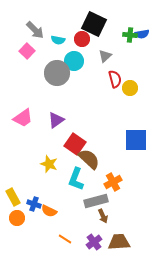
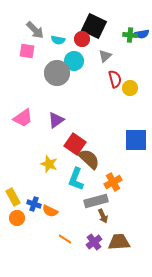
black square: moved 2 px down
pink square: rotated 35 degrees counterclockwise
orange semicircle: moved 1 px right
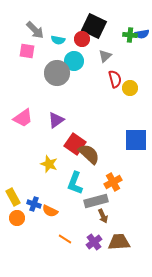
brown semicircle: moved 5 px up
cyan L-shape: moved 1 px left, 4 px down
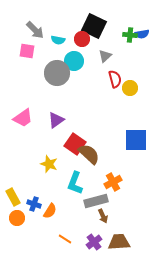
orange semicircle: rotated 84 degrees counterclockwise
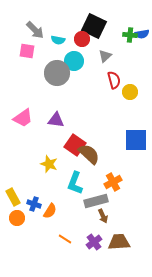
red semicircle: moved 1 px left, 1 px down
yellow circle: moved 4 px down
purple triangle: rotated 42 degrees clockwise
red square: moved 1 px down
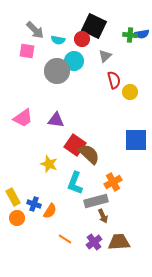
gray circle: moved 2 px up
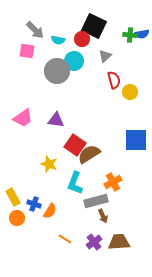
brown semicircle: rotated 75 degrees counterclockwise
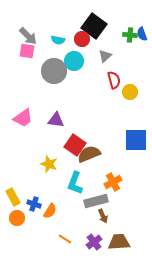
black square: rotated 10 degrees clockwise
gray arrow: moved 7 px left, 6 px down
blue semicircle: rotated 80 degrees clockwise
gray circle: moved 3 px left
brown semicircle: rotated 10 degrees clockwise
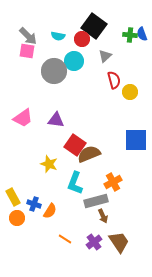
cyan semicircle: moved 4 px up
brown trapezoid: rotated 60 degrees clockwise
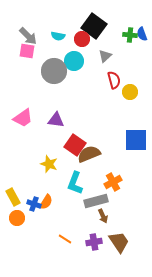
orange semicircle: moved 4 px left, 9 px up
purple cross: rotated 28 degrees clockwise
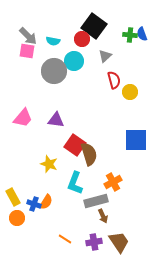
cyan semicircle: moved 5 px left, 5 px down
pink trapezoid: rotated 15 degrees counterclockwise
brown semicircle: rotated 95 degrees clockwise
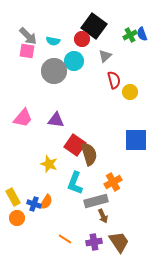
green cross: rotated 32 degrees counterclockwise
